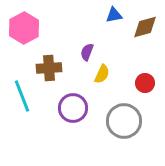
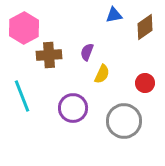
brown diamond: rotated 20 degrees counterclockwise
brown cross: moved 13 px up
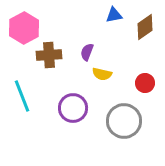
yellow semicircle: rotated 78 degrees clockwise
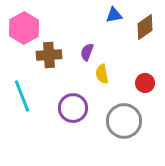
yellow semicircle: rotated 66 degrees clockwise
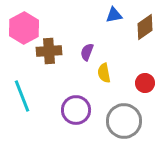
brown cross: moved 4 px up
yellow semicircle: moved 2 px right, 1 px up
purple circle: moved 3 px right, 2 px down
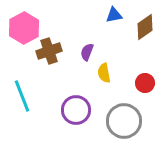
brown cross: rotated 15 degrees counterclockwise
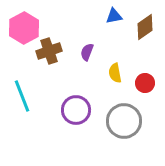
blue triangle: moved 1 px down
yellow semicircle: moved 11 px right
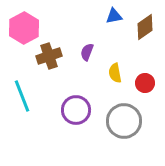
brown cross: moved 5 px down
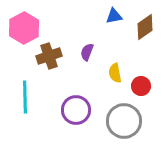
red circle: moved 4 px left, 3 px down
cyan line: moved 3 px right, 1 px down; rotated 20 degrees clockwise
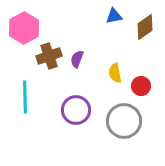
purple semicircle: moved 10 px left, 7 px down
